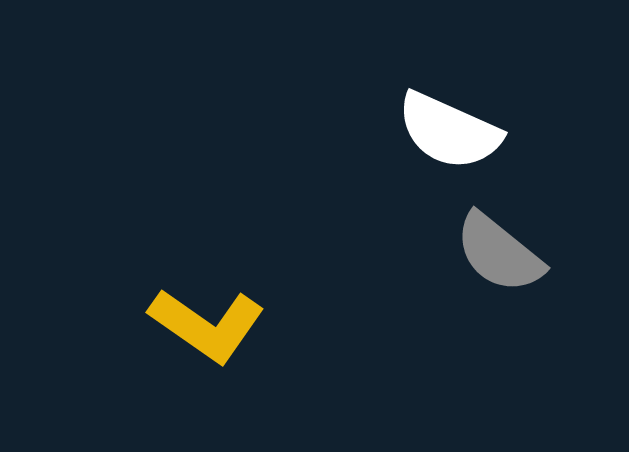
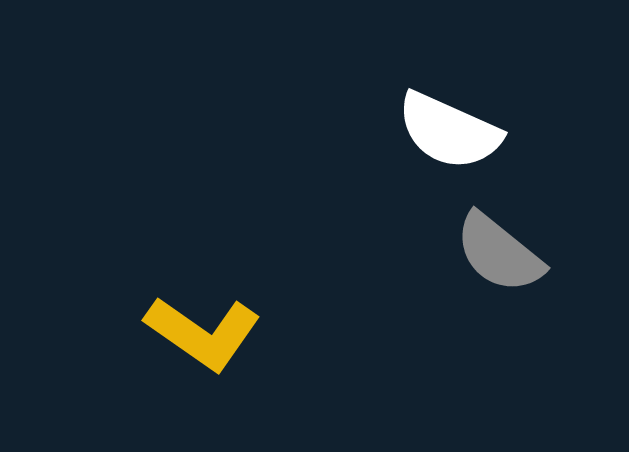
yellow L-shape: moved 4 px left, 8 px down
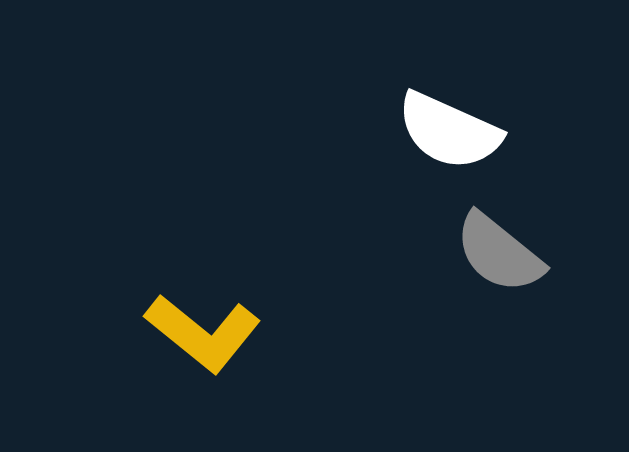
yellow L-shape: rotated 4 degrees clockwise
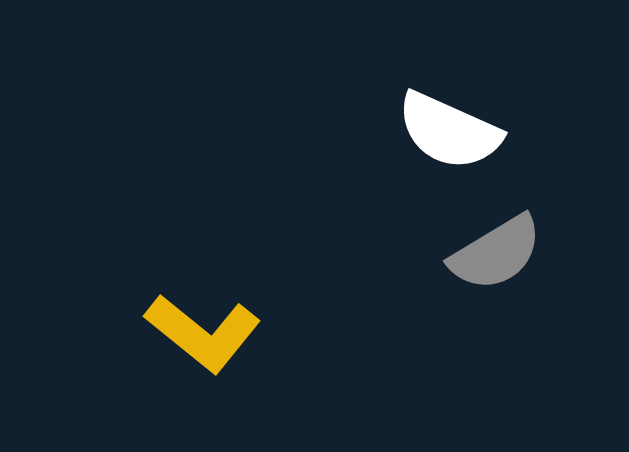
gray semicircle: moved 3 px left; rotated 70 degrees counterclockwise
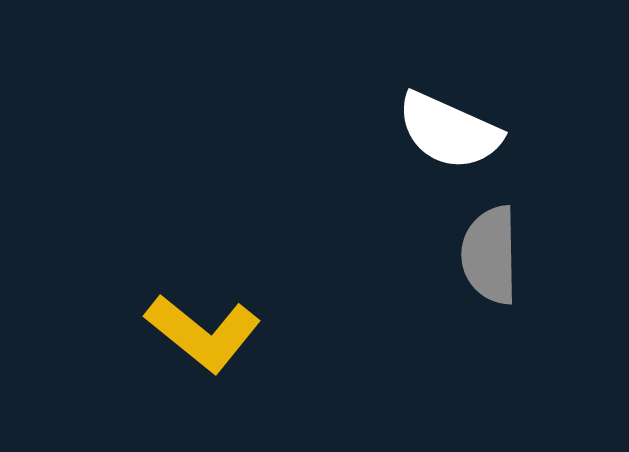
gray semicircle: moved 6 px left, 2 px down; rotated 120 degrees clockwise
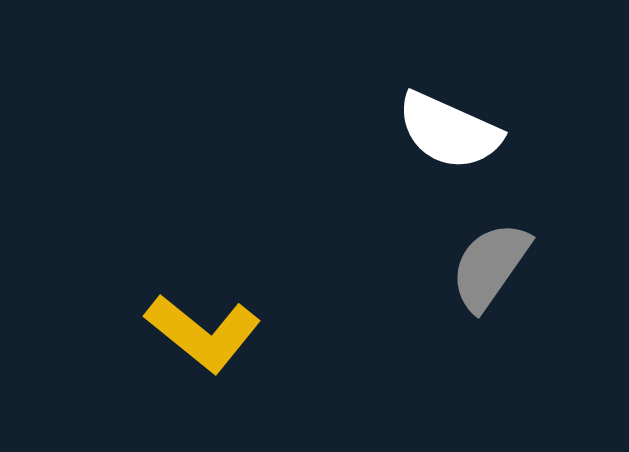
gray semicircle: moved 11 px down; rotated 36 degrees clockwise
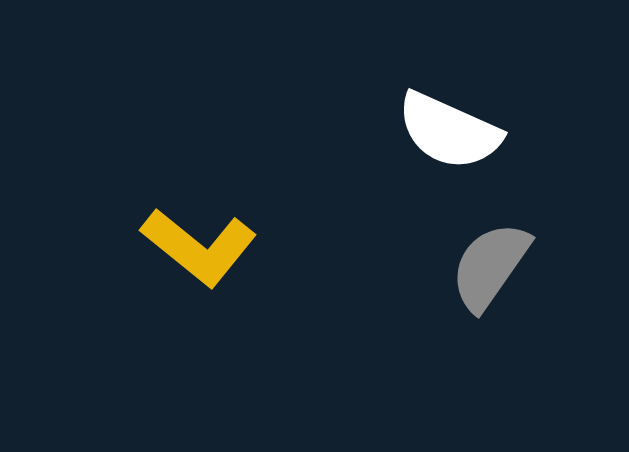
yellow L-shape: moved 4 px left, 86 px up
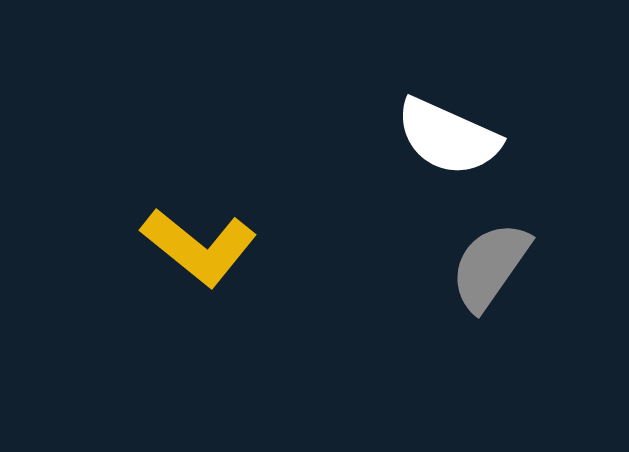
white semicircle: moved 1 px left, 6 px down
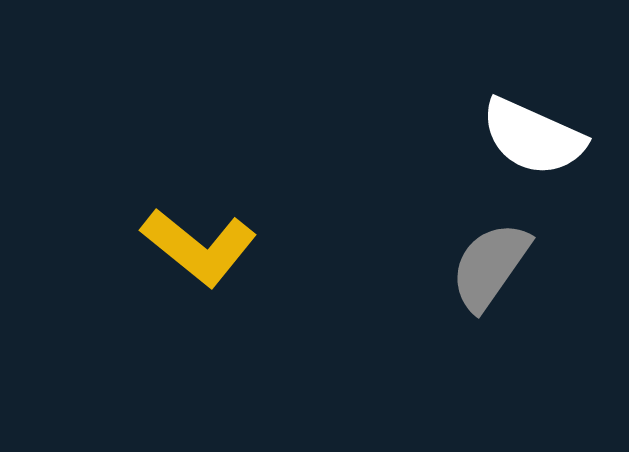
white semicircle: moved 85 px right
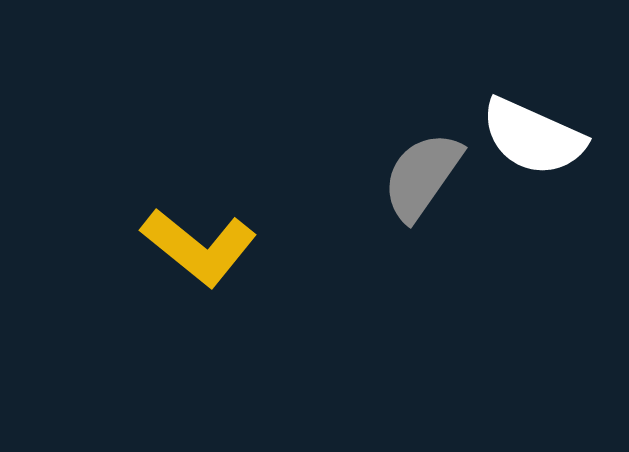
gray semicircle: moved 68 px left, 90 px up
